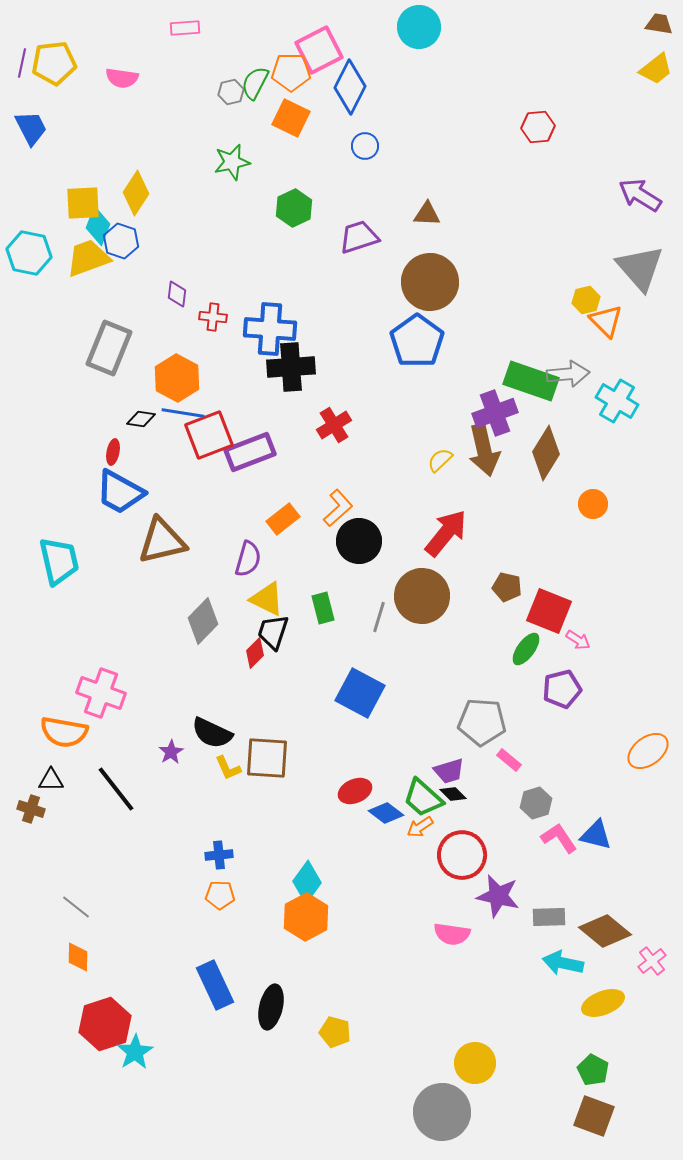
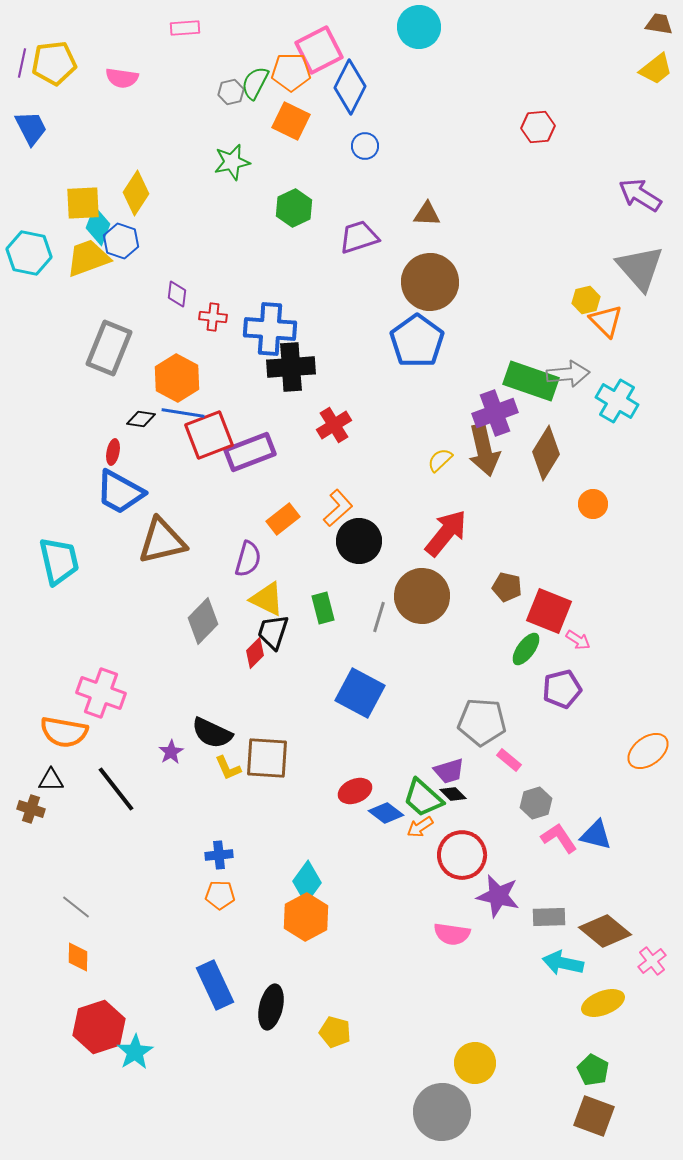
orange square at (291, 118): moved 3 px down
red hexagon at (105, 1024): moved 6 px left, 3 px down
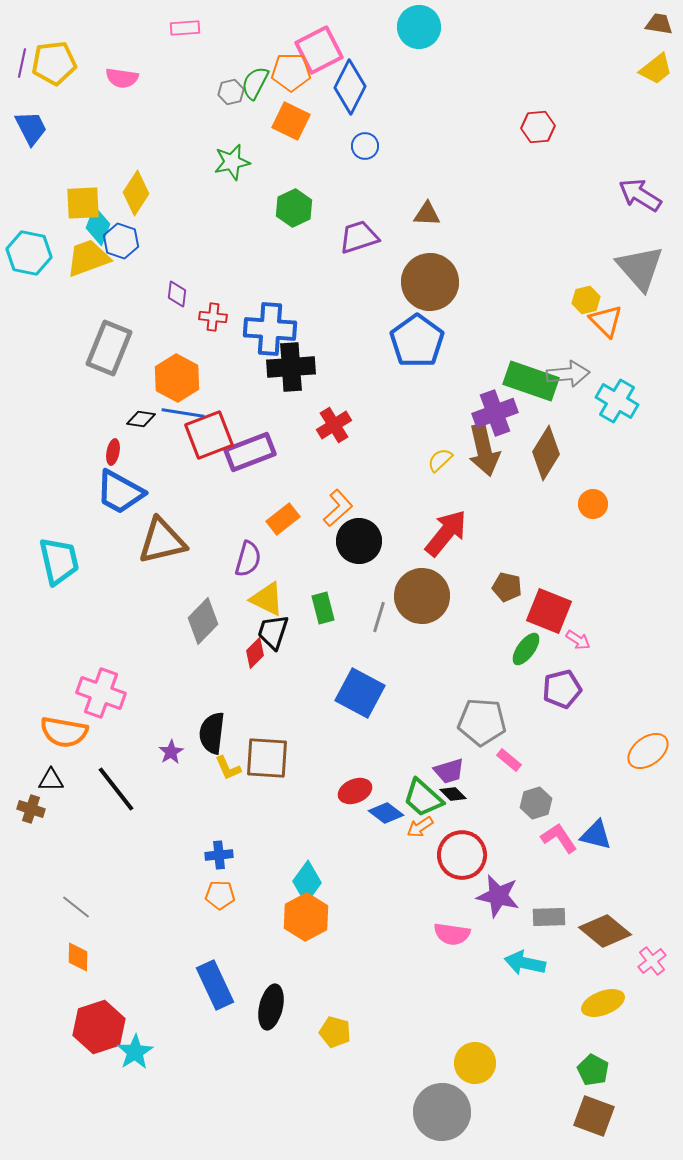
black semicircle at (212, 733): rotated 72 degrees clockwise
cyan arrow at (563, 963): moved 38 px left
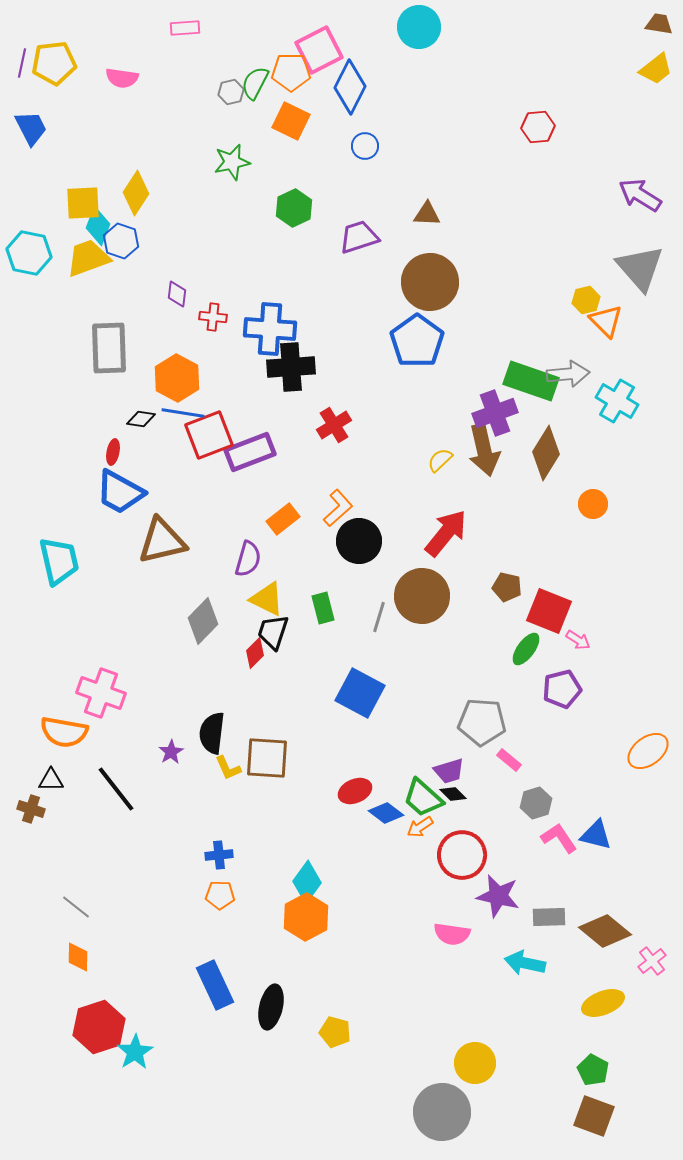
gray rectangle at (109, 348): rotated 24 degrees counterclockwise
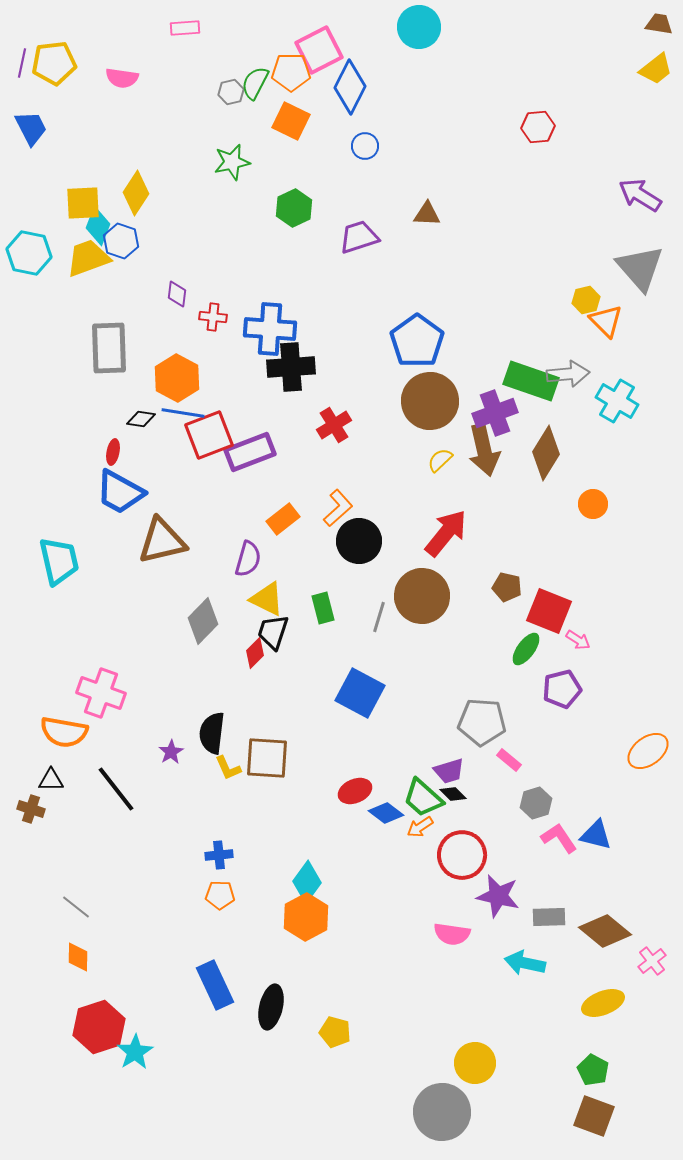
brown circle at (430, 282): moved 119 px down
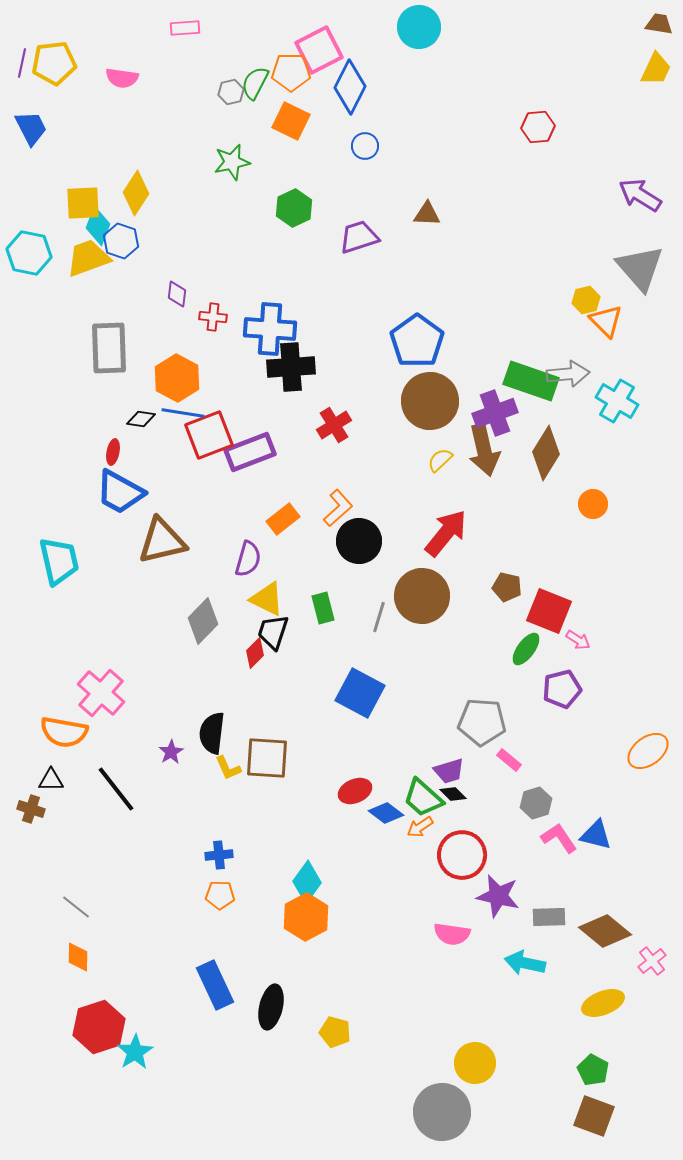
yellow trapezoid at (656, 69): rotated 27 degrees counterclockwise
pink cross at (101, 693): rotated 21 degrees clockwise
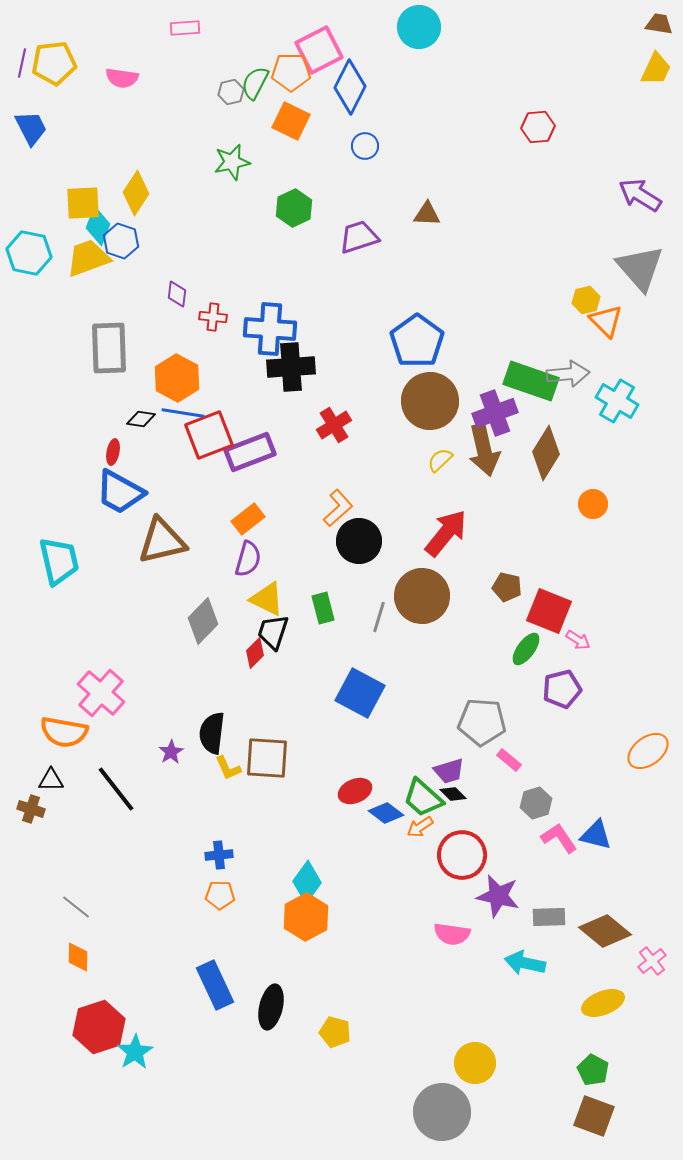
orange rectangle at (283, 519): moved 35 px left
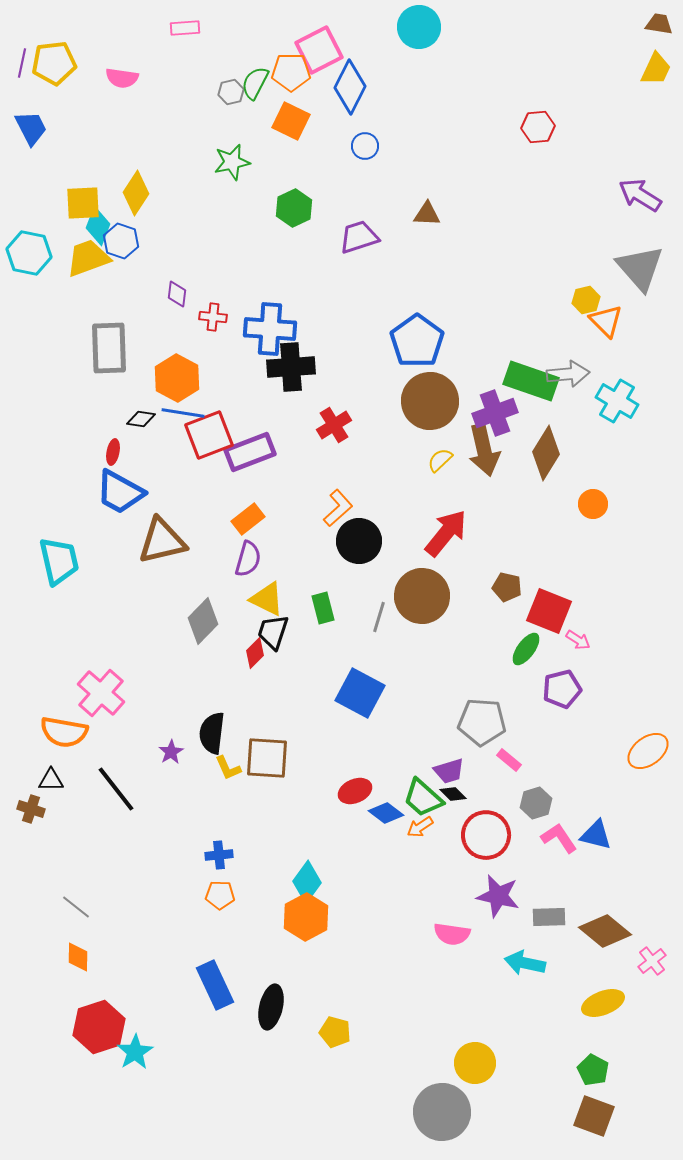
red circle at (462, 855): moved 24 px right, 20 px up
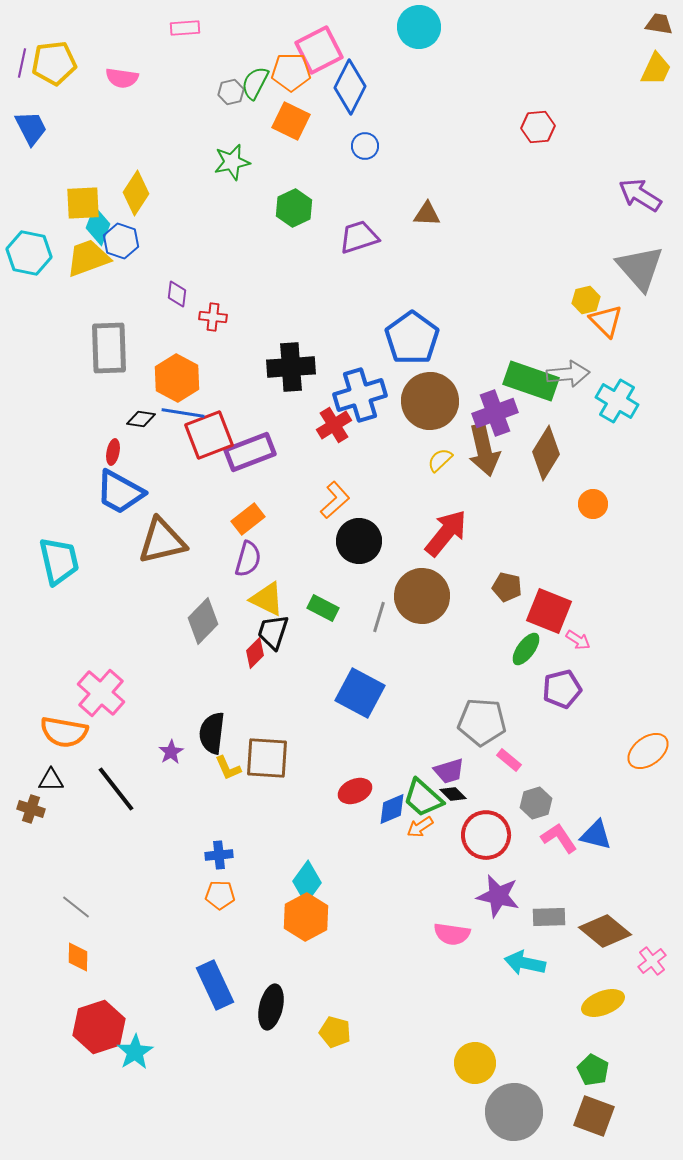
blue cross at (270, 329): moved 90 px right, 66 px down; rotated 21 degrees counterclockwise
blue pentagon at (417, 341): moved 5 px left, 3 px up
orange L-shape at (338, 508): moved 3 px left, 8 px up
green rectangle at (323, 608): rotated 48 degrees counterclockwise
blue diamond at (386, 813): moved 6 px right, 4 px up; rotated 60 degrees counterclockwise
gray circle at (442, 1112): moved 72 px right
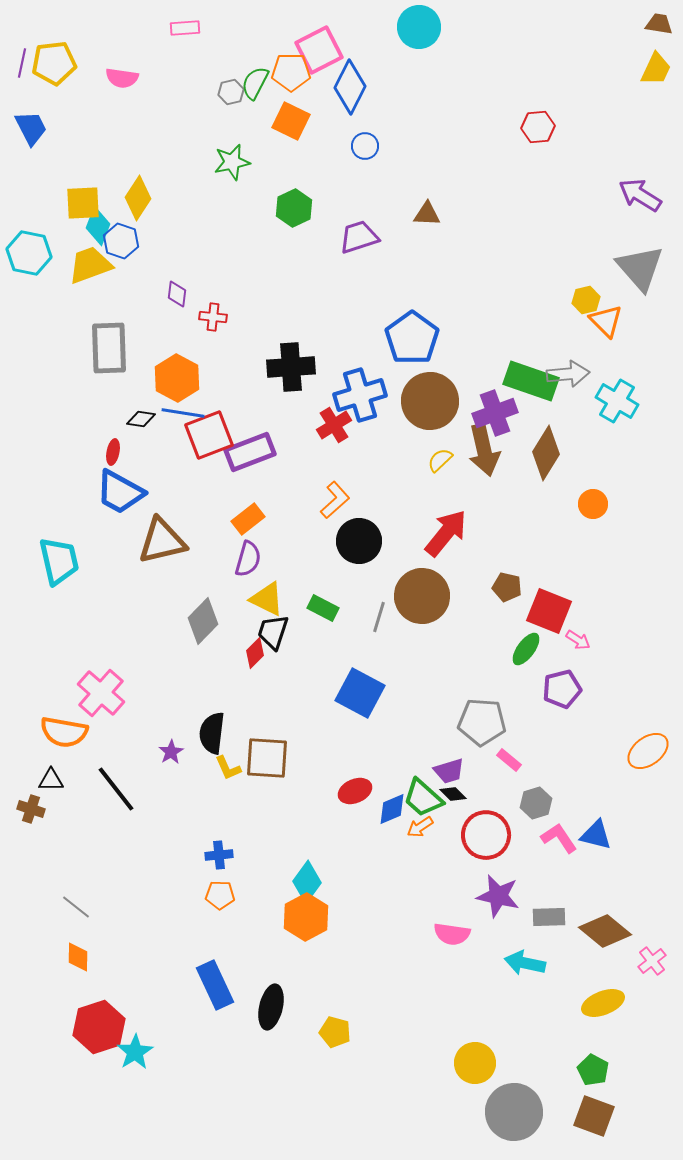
yellow diamond at (136, 193): moved 2 px right, 5 px down
yellow trapezoid at (88, 258): moved 2 px right, 7 px down
